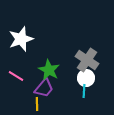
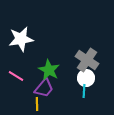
white star: rotated 10 degrees clockwise
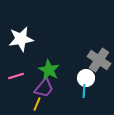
gray cross: moved 12 px right
pink line: rotated 49 degrees counterclockwise
yellow line: rotated 24 degrees clockwise
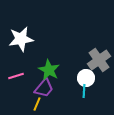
gray cross: rotated 20 degrees clockwise
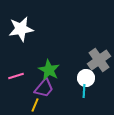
white star: moved 10 px up
yellow line: moved 2 px left, 1 px down
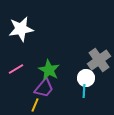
pink line: moved 7 px up; rotated 14 degrees counterclockwise
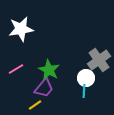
yellow line: rotated 32 degrees clockwise
